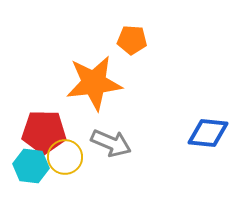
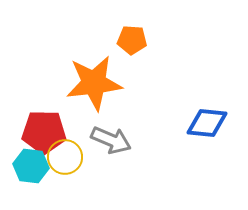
blue diamond: moved 1 px left, 10 px up
gray arrow: moved 3 px up
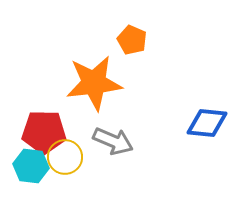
orange pentagon: rotated 20 degrees clockwise
gray arrow: moved 2 px right, 1 px down
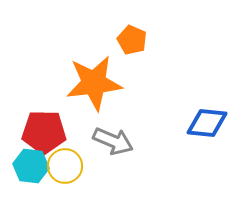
yellow circle: moved 9 px down
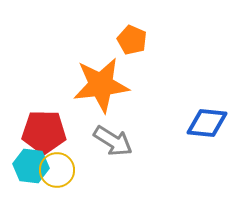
orange star: moved 7 px right, 2 px down
gray arrow: rotated 9 degrees clockwise
yellow circle: moved 8 px left, 4 px down
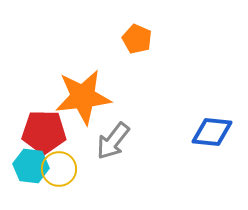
orange pentagon: moved 5 px right, 1 px up
orange star: moved 18 px left, 12 px down
blue diamond: moved 5 px right, 9 px down
gray arrow: rotated 96 degrees clockwise
yellow circle: moved 2 px right, 1 px up
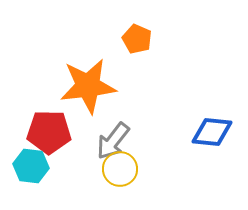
orange star: moved 5 px right, 11 px up
red pentagon: moved 5 px right
yellow circle: moved 61 px right
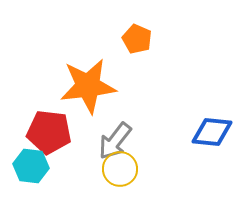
red pentagon: rotated 6 degrees clockwise
gray arrow: moved 2 px right
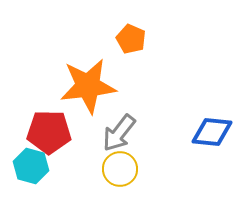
orange pentagon: moved 6 px left
red pentagon: rotated 6 degrees counterclockwise
gray arrow: moved 4 px right, 8 px up
cyan hexagon: rotated 8 degrees clockwise
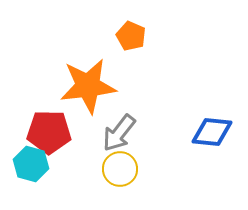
orange pentagon: moved 3 px up
cyan hexagon: moved 2 px up
